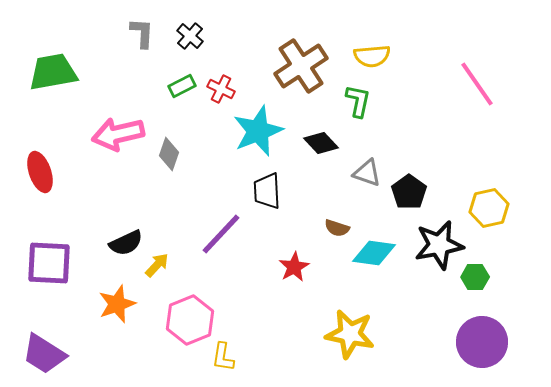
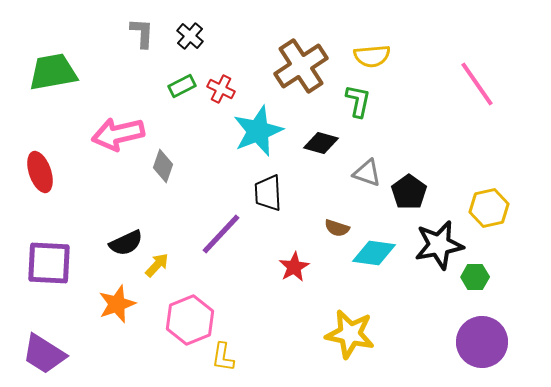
black diamond: rotated 32 degrees counterclockwise
gray diamond: moved 6 px left, 12 px down
black trapezoid: moved 1 px right, 2 px down
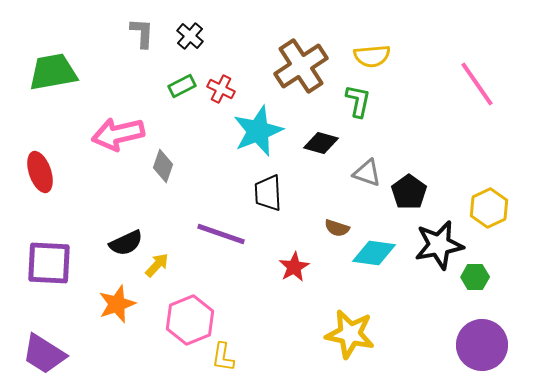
yellow hexagon: rotated 12 degrees counterclockwise
purple line: rotated 66 degrees clockwise
purple circle: moved 3 px down
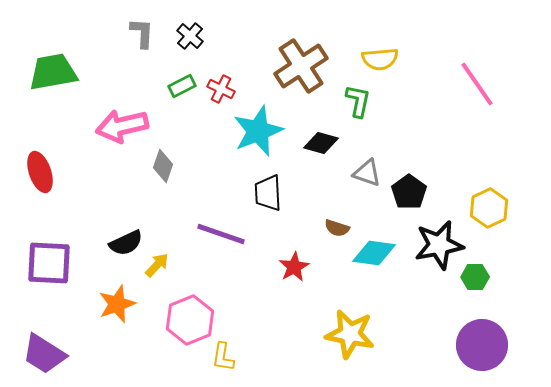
yellow semicircle: moved 8 px right, 3 px down
pink arrow: moved 4 px right, 8 px up
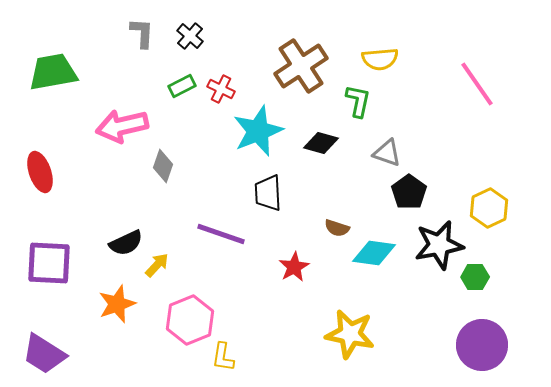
gray triangle: moved 20 px right, 20 px up
